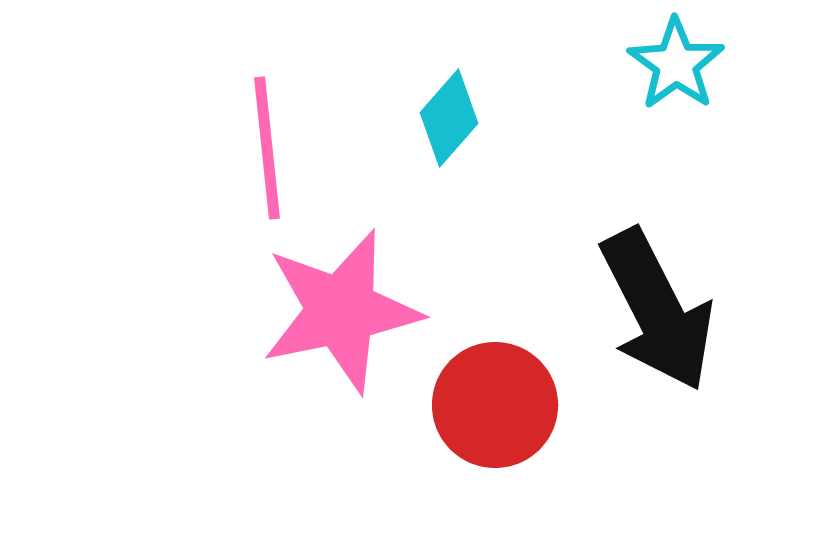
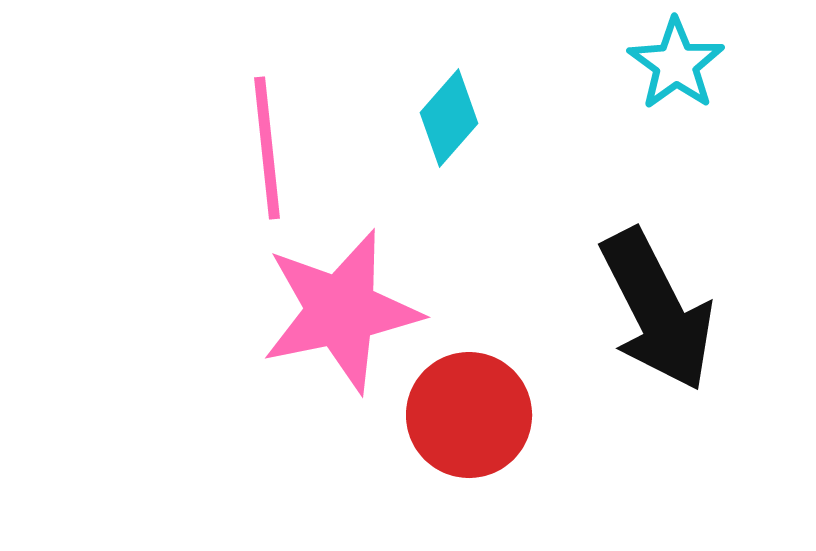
red circle: moved 26 px left, 10 px down
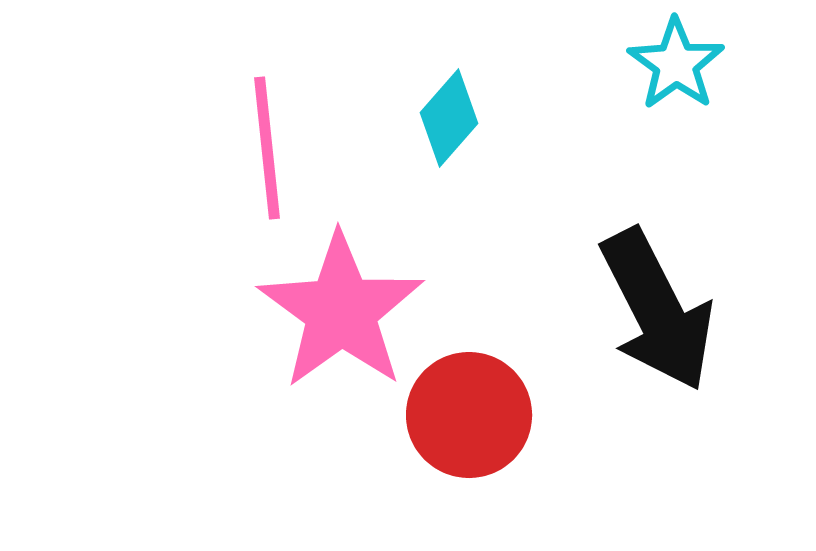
pink star: rotated 24 degrees counterclockwise
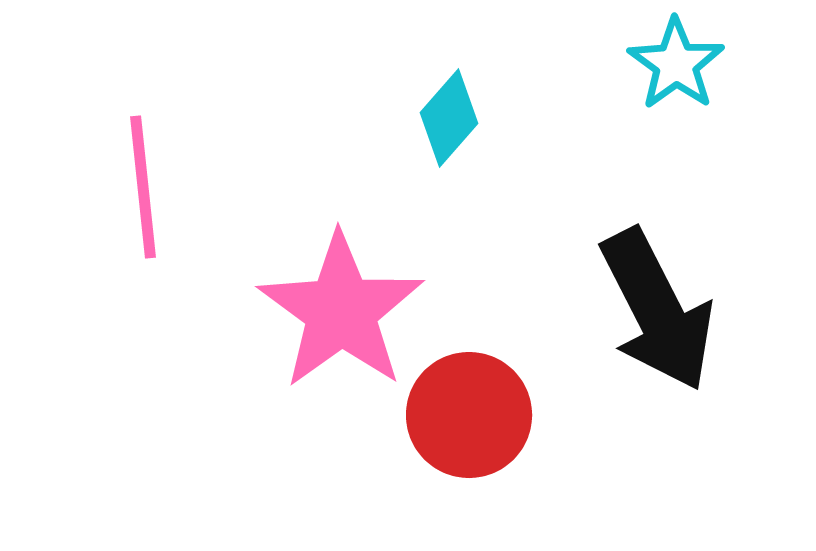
pink line: moved 124 px left, 39 px down
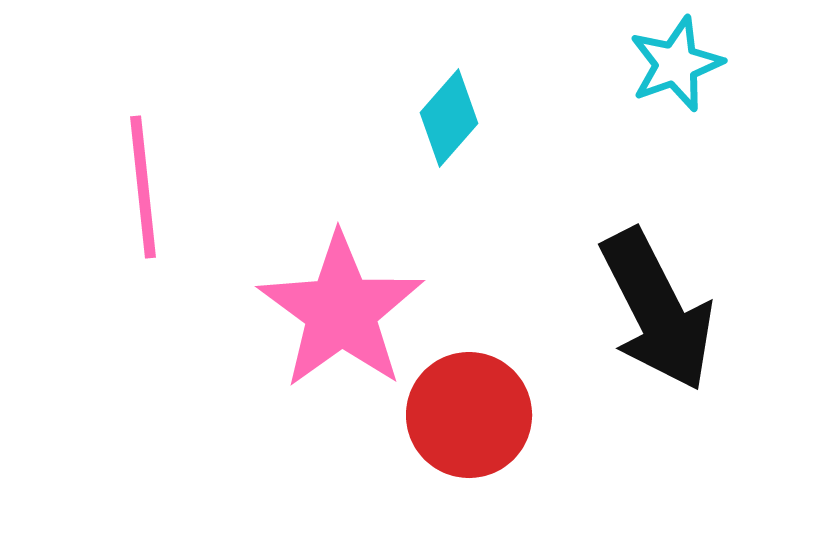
cyan star: rotated 16 degrees clockwise
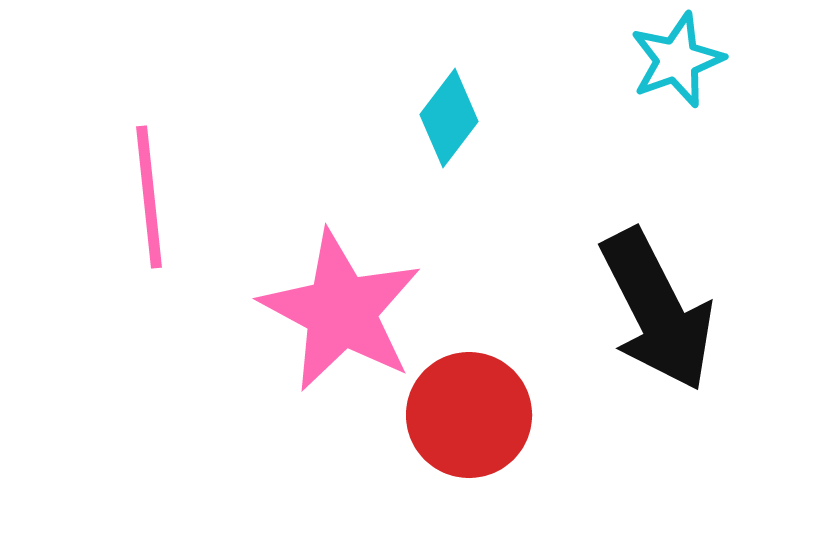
cyan star: moved 1 px right, 4 px up
cyan diamond: rotated 4 degrees counterclockwise
pink line: moved 6 px right, 10 px down
pink star: rotated 8 degrees counterclockwise
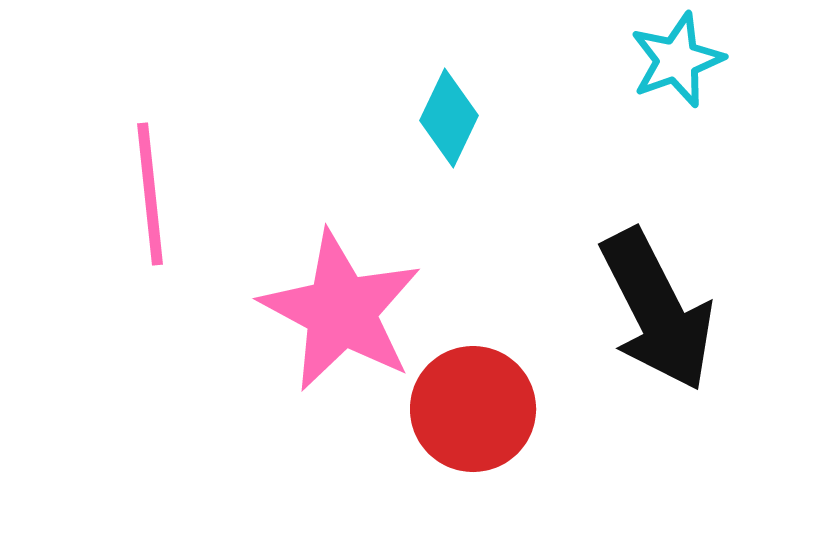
cyan diamond: rotated 12 degrees counterclockwise
pink line: moved 1 px right, 3 px up
red circle: moved 4 px right, 6 px up
